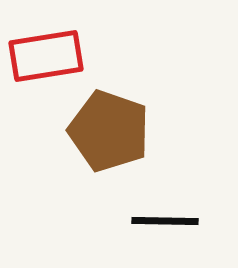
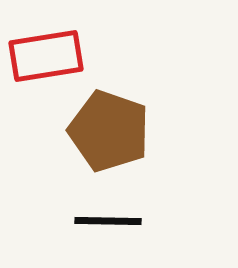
black line: moved 57 px left
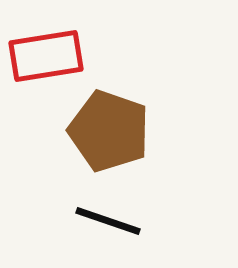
black line: rotated 18 degrees clockwise
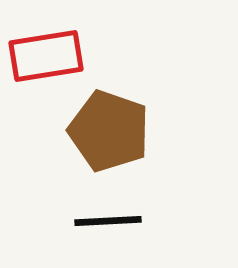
black line: rotated 22 degrees counterclockwise
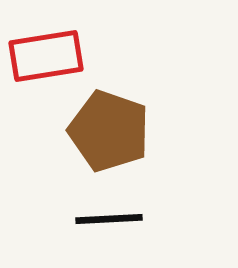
black line: moved 1 px right, 2 px up
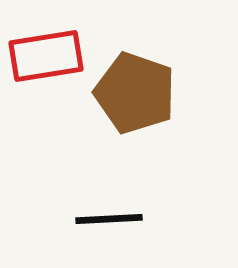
brown pentagon: moved 26 px right, 38 px up
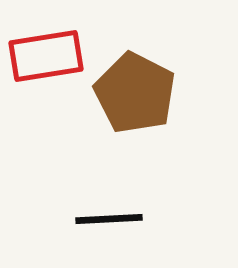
brown pentagon: rotated 8 degrees clockwise
